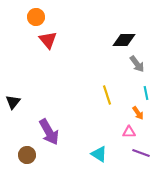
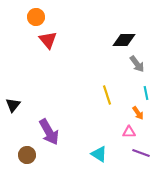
black triangle: moved 3 px down
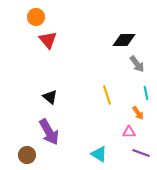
black triangle: moved 37 px right, 8 px up; rotated 28 degrees counterclockwise
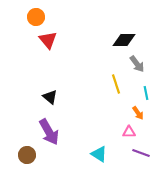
yellow line: moved 9 px right, 11 px up
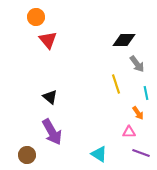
purple arrow: moved 3 px right
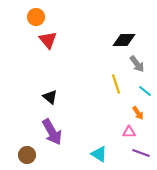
cyan line: moved 1 px left, 2 px up; rotated 40 degrees counterclockwise
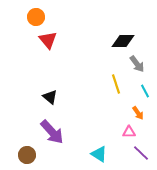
black diamond: moved 1 px left, 1 px down
cyan line: rotated 24 degrees clockwise
purple arrow: rotated 12 degrees counterclockwise
purple line: rotated 24 degrees clockwise
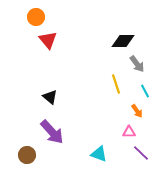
orange arrow: moved 1 px left, 2 px up
cyan triangle: rotated 12 degrees counterclockwise
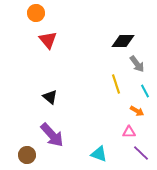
orange circle: moved 4 px up
orange arrow: rotated 24 degrees counterclockwise
purple arrow: moved 3 px down
